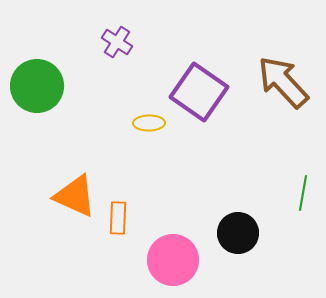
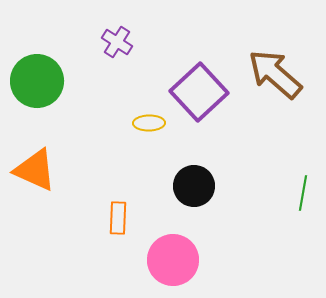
brown arrow: moved 8 px left, 8 px up; rotated 6 degrees counterclockwise
green circle: moved 5 px up
purple square: rotated 12 degrees clockwise
orange triangle: moved 40 px left, 26 px up
black circle: moved 44 px left, 47 px up
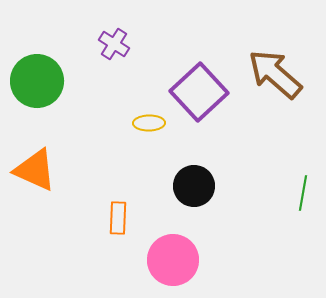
purple cross: moved 3 px left, 2 px down
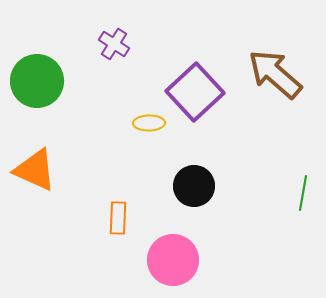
purple square: moved 4 px left
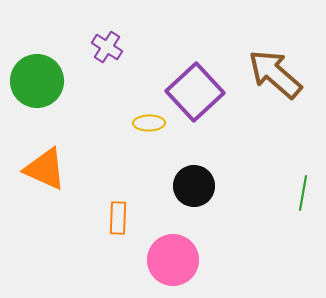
purple cross: moved 7 px left, 3 px down
orange triangle: moved 10 px right, 1 px up
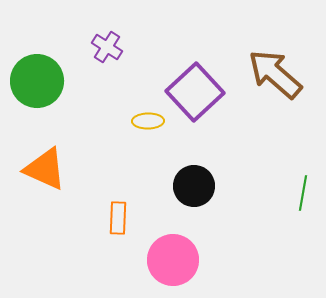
yellow ellipse: moved 1 px left, 2 px up
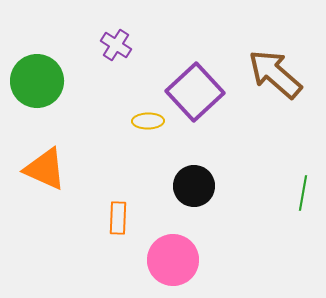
purple cross: moved 9 px right, 2 px up
